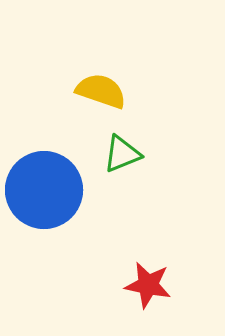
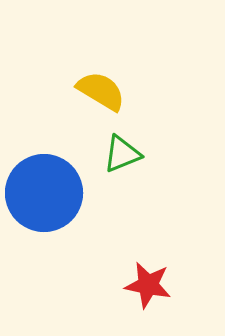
yellow semicircle: rotated 12 degrees clockwise
blue circle: moved 3 px down
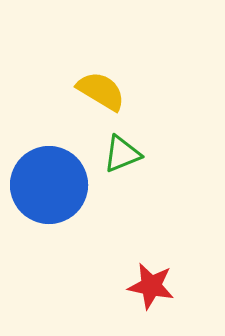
blue circle: moved 5 px right, 8 px up
red star: moved 3 px right, 1 px down
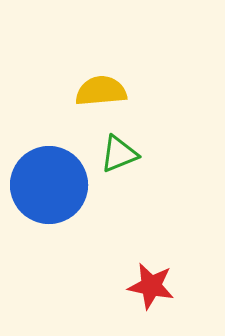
yellow semicircle: rotated 36 degrees counterclockwise
green triangle: moved 3 px left
